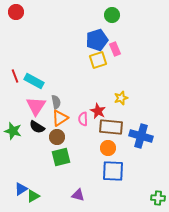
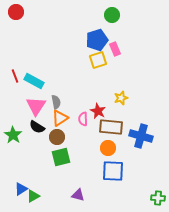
green star: moved 4 px down; rotated 18 degrees clockwise
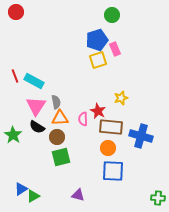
orange triangle: rotated 30 degrees clockwise
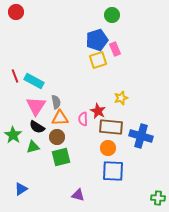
green triangle: moved 49 px up; rotated 16 degrees clockwise
